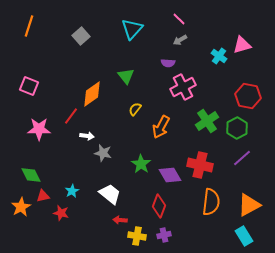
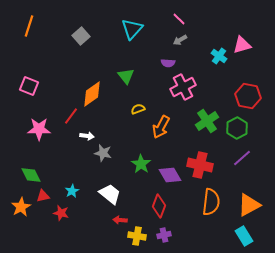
yellow semicircle: moved 3 px right; rotated 32 degrees clockwise
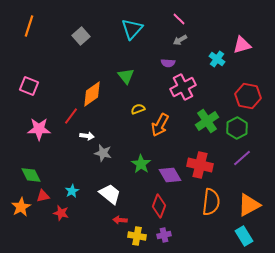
cyan cross: moved 2 px left, 3 px down
orange arrow: moved 1 px left, 2 px up
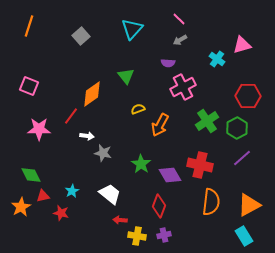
red hexagon: rotated 10 degrees counterclockwise
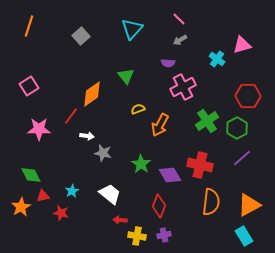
pink square: rotated 36 degrees clockwise
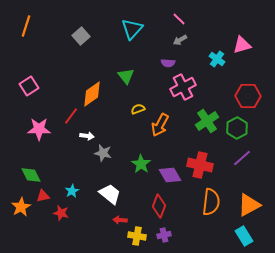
orange line: moved 3 px left
